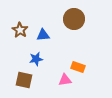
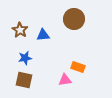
blue star: moved 11 px left, 1 px up
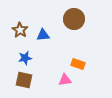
orange rectangle: moved 3 px up
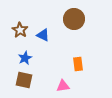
blue triangle: rotated 32 degrees clockwise
blue star: rotated 16 degrees counterclockwise
orange rectangle: rotated 64 degrees clockwise
pink triangle: moved 2 px left, 6 px down
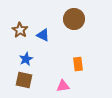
blue star: moved 1 px right, 1 px down
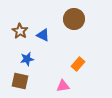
brown star: moved 1 px down
blue star: moved 1 px right; rotated 16 degrees clockwise
orange rectangle: rotated 48 degrees clockwise
brown square: moved 4 px left, 1 px down
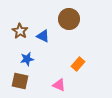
brown circle: moved 5 px left
blue triangle: moved 1 px down
pink triangle: moved 4 px left, 1 px up; rotated 32 degrees clockwise
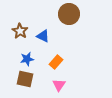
brown circle: moved 5 px up
orange rectangle: moved 22 px left, 2 px up
brown square: moved 5 px right, 2 px up
pink triangle: rotated 40 degrees clockwise
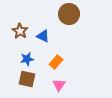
brown square: moved 2 px right
